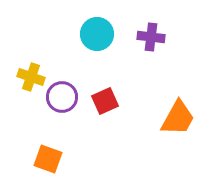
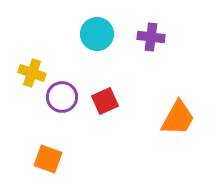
yellow cross: moved 1 px right, 4 px up
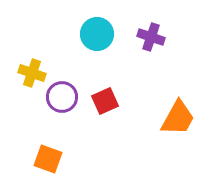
purple cross: rotated 12 degrees clockwise
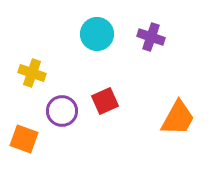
purple circle: moved 14 px down
orange square: moved 24 px left, 20 px up
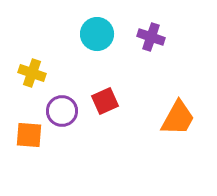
orange square: moved 5 px right, 4 px up; rotated 16 degrees counterclockwise
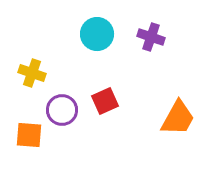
purple circle: moved 1 px up
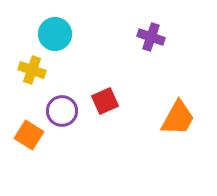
cyan circle: moved 42 px left
yellow cross: moved 3 px up
purple circle: moved 1 px down
orange square: rotated 28 degrees clockwise
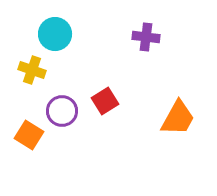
purple cross: moved 5 px left; rotated 12 degrees counterclockwise
red square: rotated 8 degrees counterclockwise
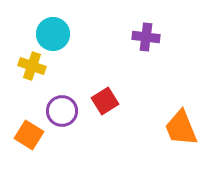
cyan circle: moved 2 px left
yellow cross: moved 4 px up
orange trapezoid: moved 3 px right, 10 px down; rotated 129 degrees clockwise
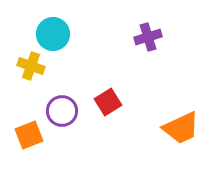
purple cross: moved 2 px right; rotated 24 degrees counterclockwise
yellow cross: moved 1 px left
red square: moved 3 px right, 1 px down
orange trapezoid: rotated 93 degrees counterclockwise
orange square: rotated 36 degrees clockwise
